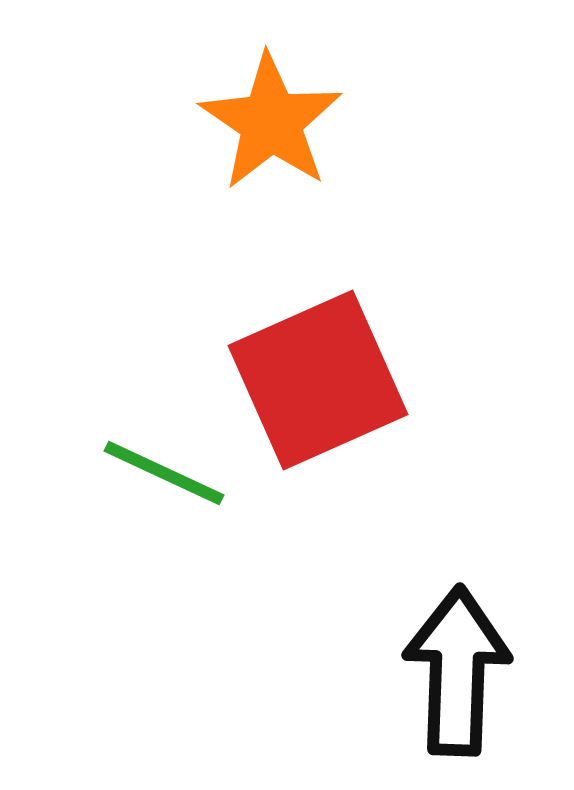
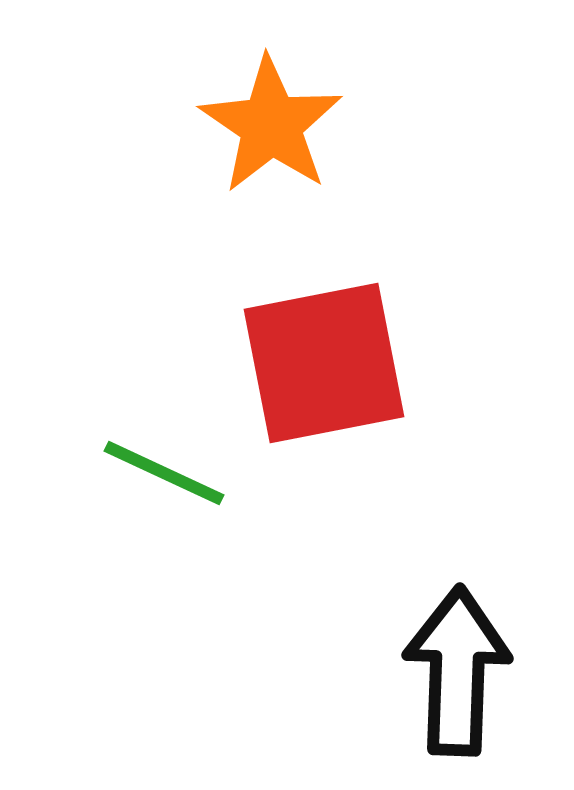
orange star: moved 3 px down
red square: moved 6 px right, 17 px up; rotated 13 degrees clockwise
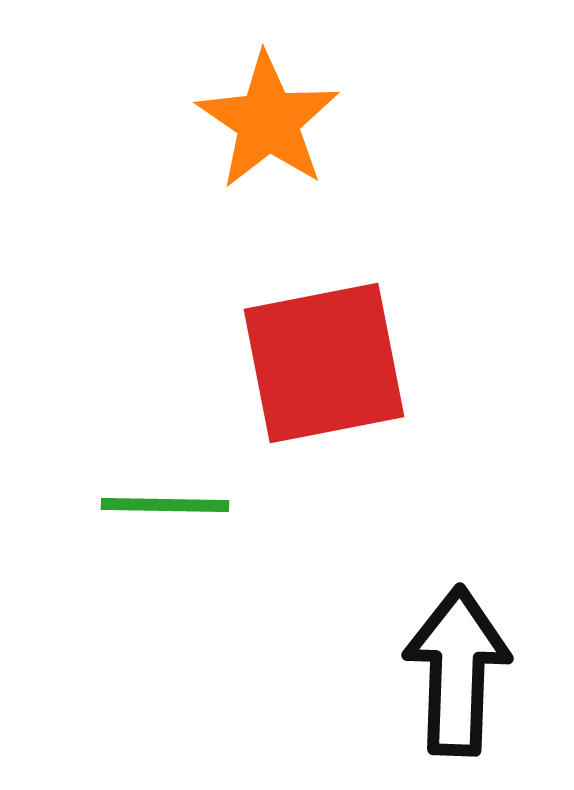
orange star: moved 3 px left, 4 px up
green line: moved 1 px right, 32 px down; rotated 24 degrees counterclockwise
